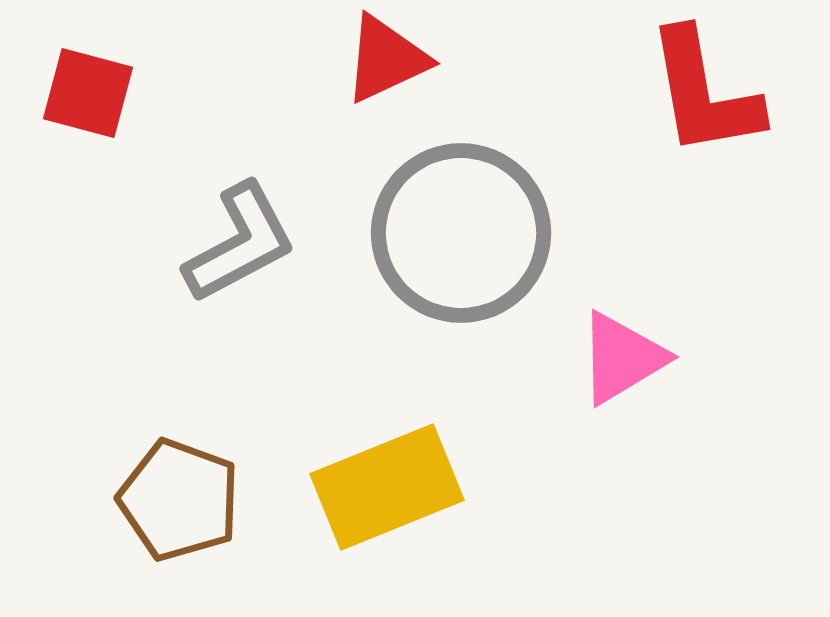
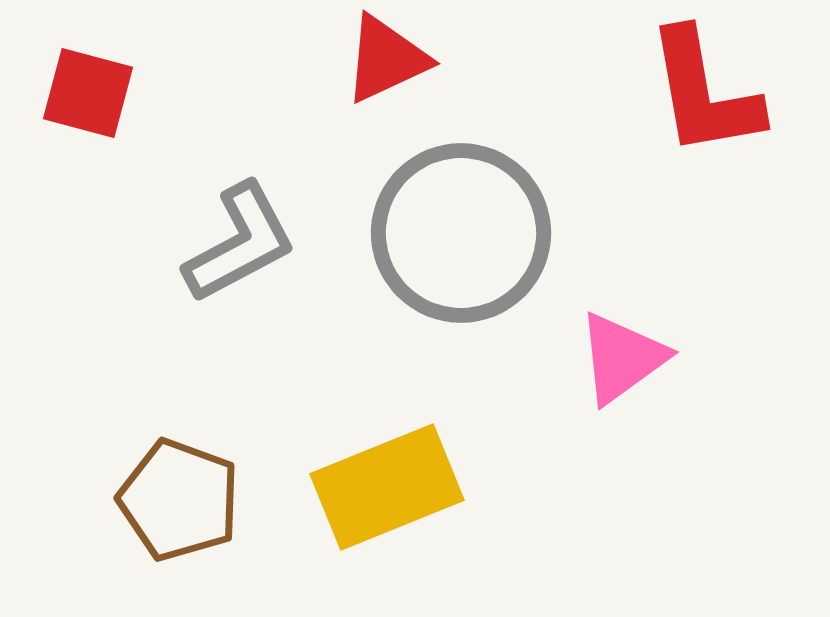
pink triangle: rotated 5 degrees counterclockwise
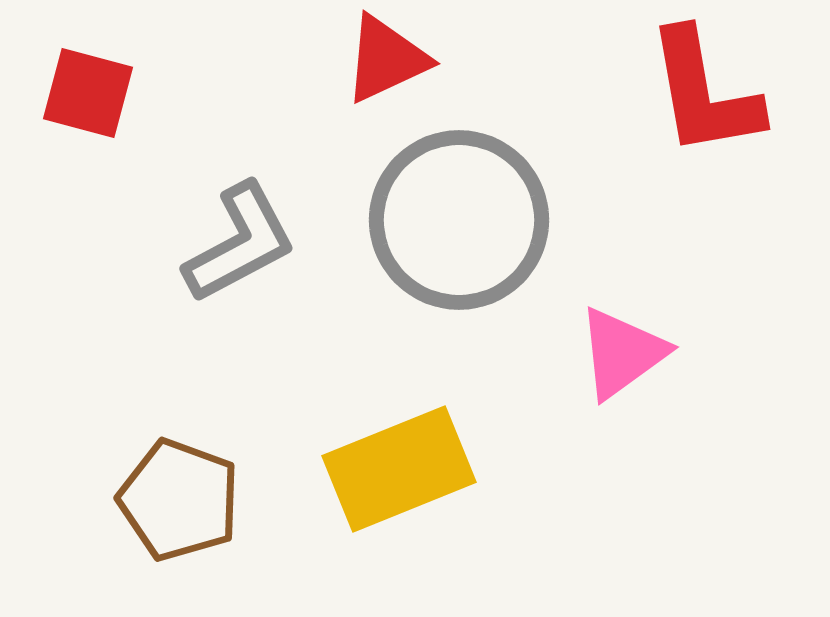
gray circle: moved 2 px left, 13 px up
pink triangle: moved 5 px up
yellow rectangle: moved 12 px right, 18 px up
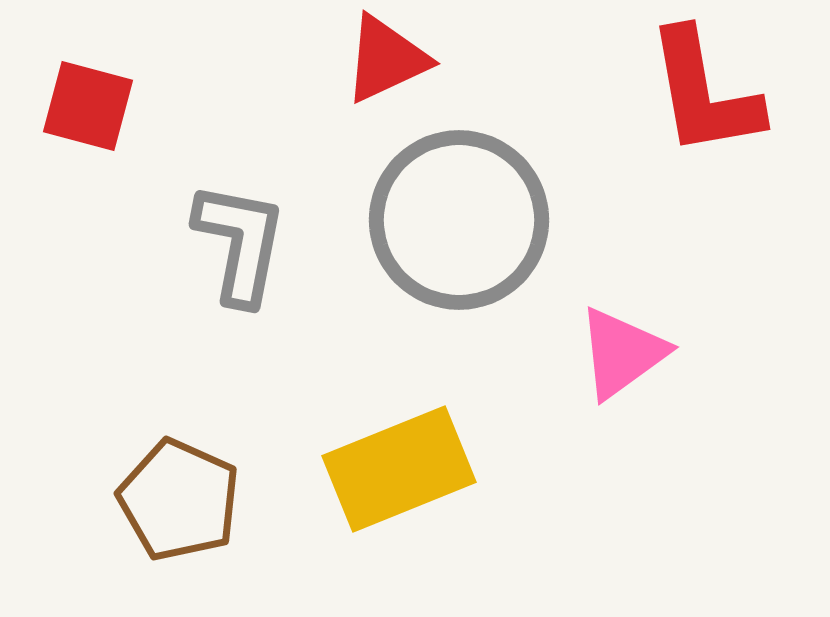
red square: moved 13 px down
gray L-shape: rotated 51 degrees counterclockwise
brown pentagon: rotated 4 degrees clockwise
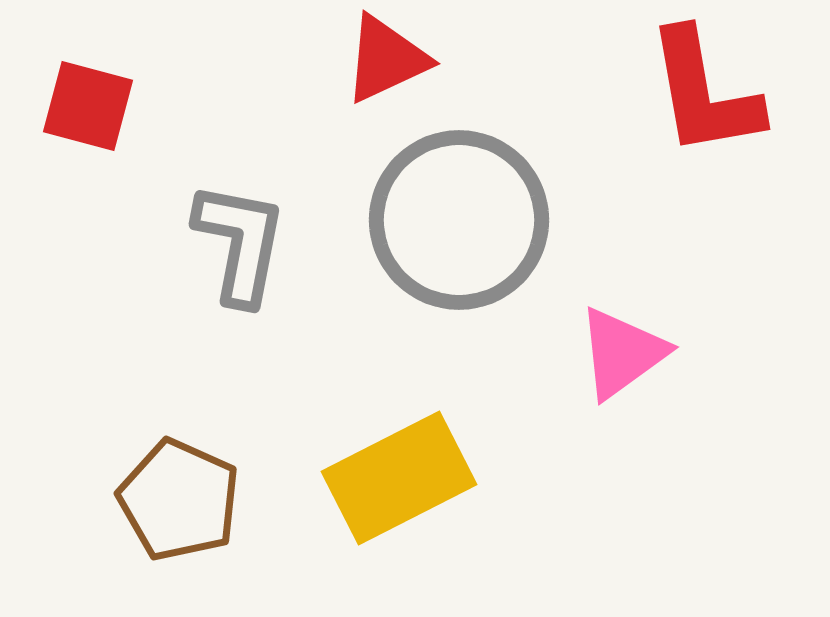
yellow rectangle: moved 9 px down; rotated 5 degrees counterclockwise
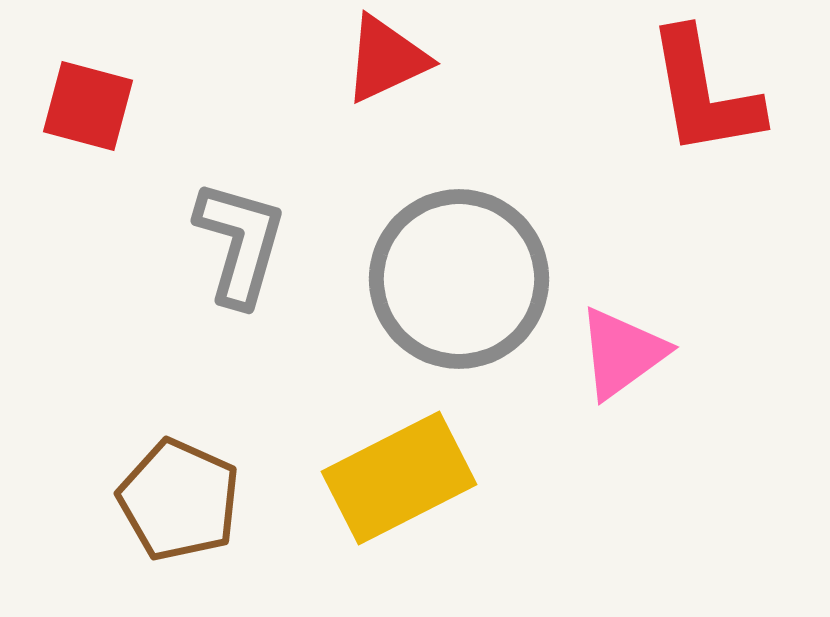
gray circle: moved 59 px down
gray L-shape: rotated 5 degrees clockwise
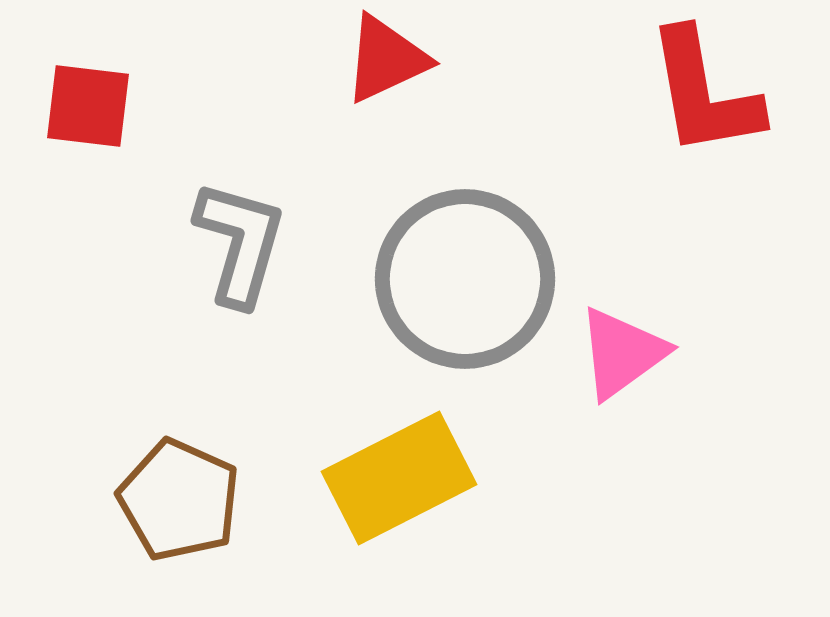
red square: rotated 8 degrees counterclockwise
gray circle: moved 6 px right
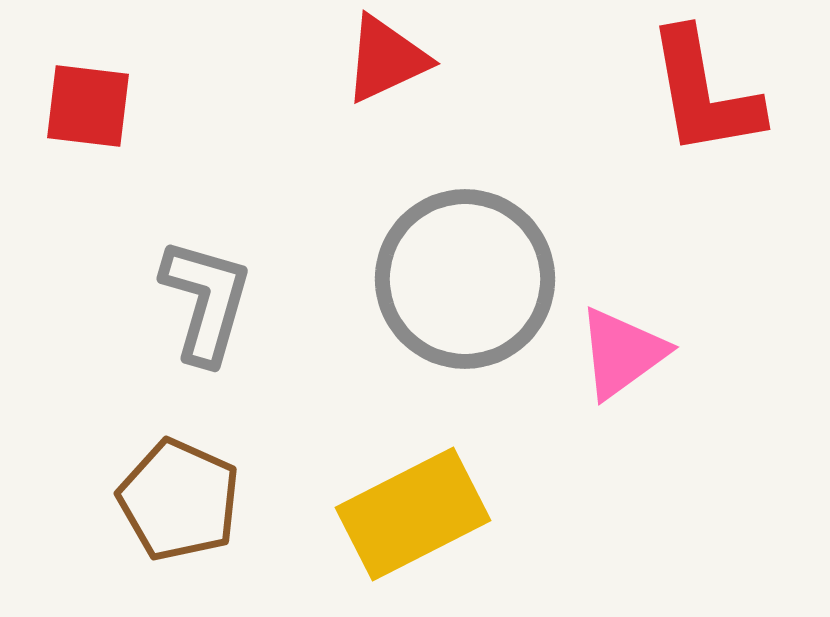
gray L-shape: moved 34 px left, 58 px down
yellow rectangle: moved 14 px right, 36 px down
